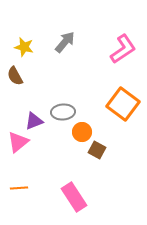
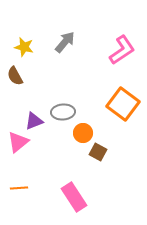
pink L-shape: moved 1 px left, 1 px down
orange circle: moved 1 px right, 1 px down
brown square: moved 1 px right, 2 px down
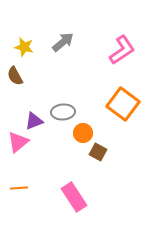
gray arrow: moved 2 px left; rotated 10 degrees clockwise
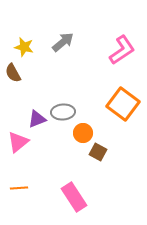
brown semicircle: moved 2 px left, 3 px up
purple triangle: moved 3 px right, 2 px up
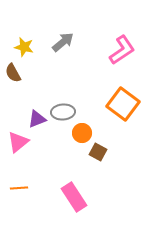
orange circle: moved 1 px left
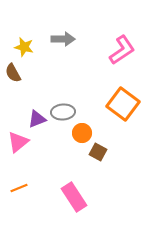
gray arrow: moved 3 px up; rotated 40 degrees clockwise
orange line: rotated 18 degrees counterclockwise
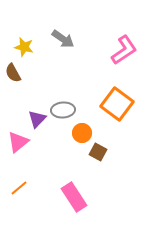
gray arrow: rotated 35 degrees clockwise
pink L-shape: moved 2 px right
orange square: moved 6 px left
gray ellipse: moved 2 px up
purple triangle: rotated 24 degrees counterclockwise
orange line: rotated 18 degrees counterclockwise
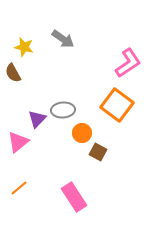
pink L-shape: moved 4 px right, 13 px down
orange square: moved 1 px down
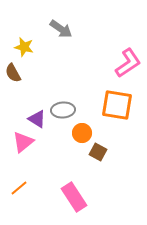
gray arrow: moved 2 px left, 10 px up
orange square: rotated 28 degrees counterclockwise
purple triangle: rotated 42 degrees counterclockwise
pink triangle: moved 5 px right
